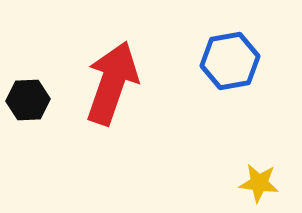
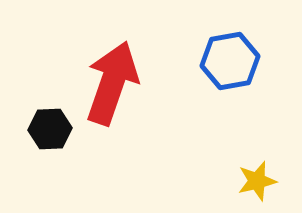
black hexagon: moved 22 px right, 29 px down
yellow star: moved 2 px left, 2 px up; rotated 21 degrees counterclockwise
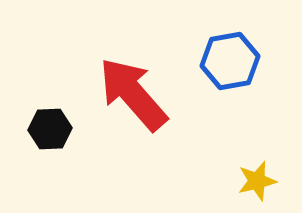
red arrow: moved 21 px right, 11 px down; rotated 60 degrees counterclockwise
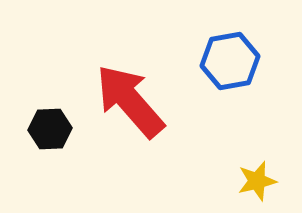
red arrow: moved 3 px left, 7 px down
